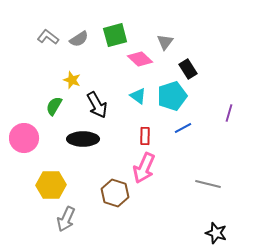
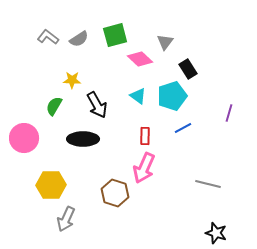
yellow star: rotated 18 degrees counterclockwise
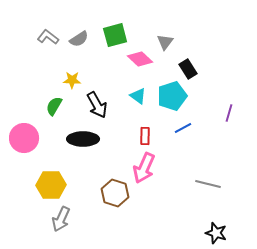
gray arrow: moved 5 px left
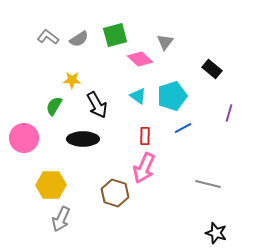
black rectangle: moved 24 px right; rotated 18 degrees counterclockwise
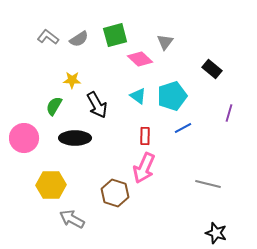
black ellipse: moved 8 px left, 1 px up
gray arrow: moved 11 px right; rotated 95 degrees clockwise
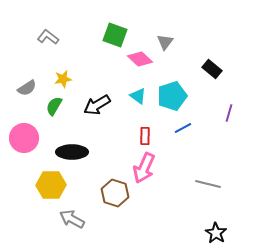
green square: rotated 35 degrees clockwise
gray semicircle: moved 52 px left, 49 px down
yellow star: moved 9 px left, 1 px up; rotated 12 degrees counterclockwise
black arrow: rotated 88 degrees clockwise
black ellipse: moved 3 px left, 14 px down
black star: rotated 15 degrees clockwise
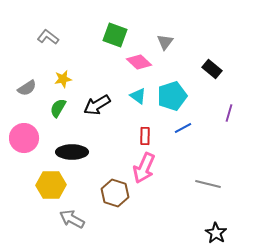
pink diamond: moved 1 px left, 3 px down
green semicircle: moved 4 px right, 2 px down
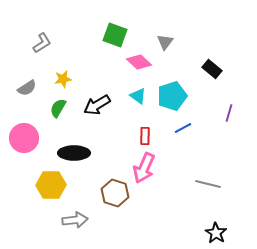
gray L-shape: moved 6 px left, 6 px down; rotated 110 degrees clockwise
black ellipse: moved 2 px right, 1 px down
gray arrow: moved 3 px right, 1 px down; rotated 145 degrees clockwise
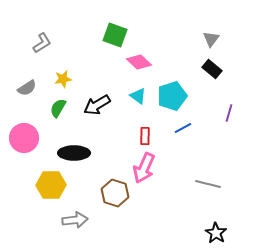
gray triangle: moved 46 px right, 3 px up
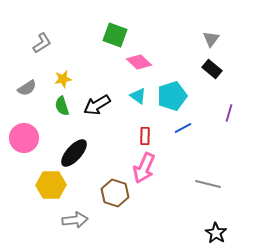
green semicircle: moved 4 px right, 2 px up; rotated 48 degrees counterclockwise
black ellipse: rotated 48 degrees counterclockwise
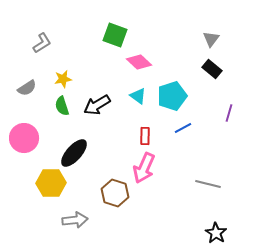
yellow hexagon: moved 2 px up
